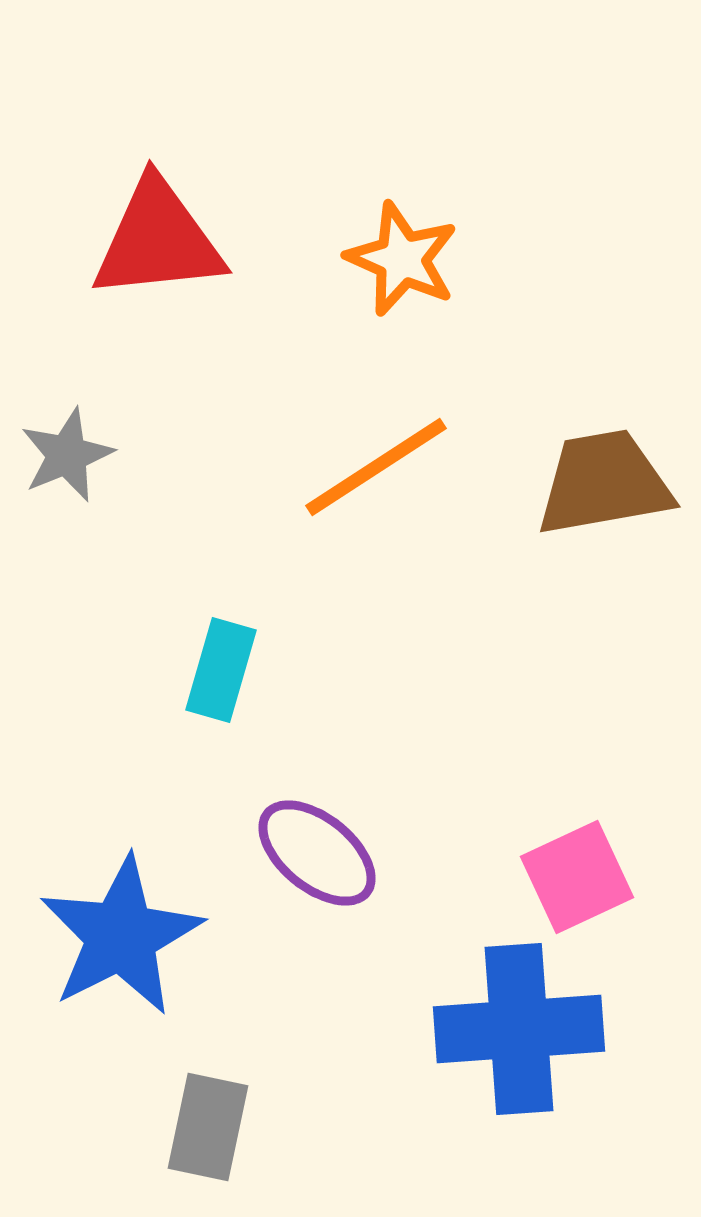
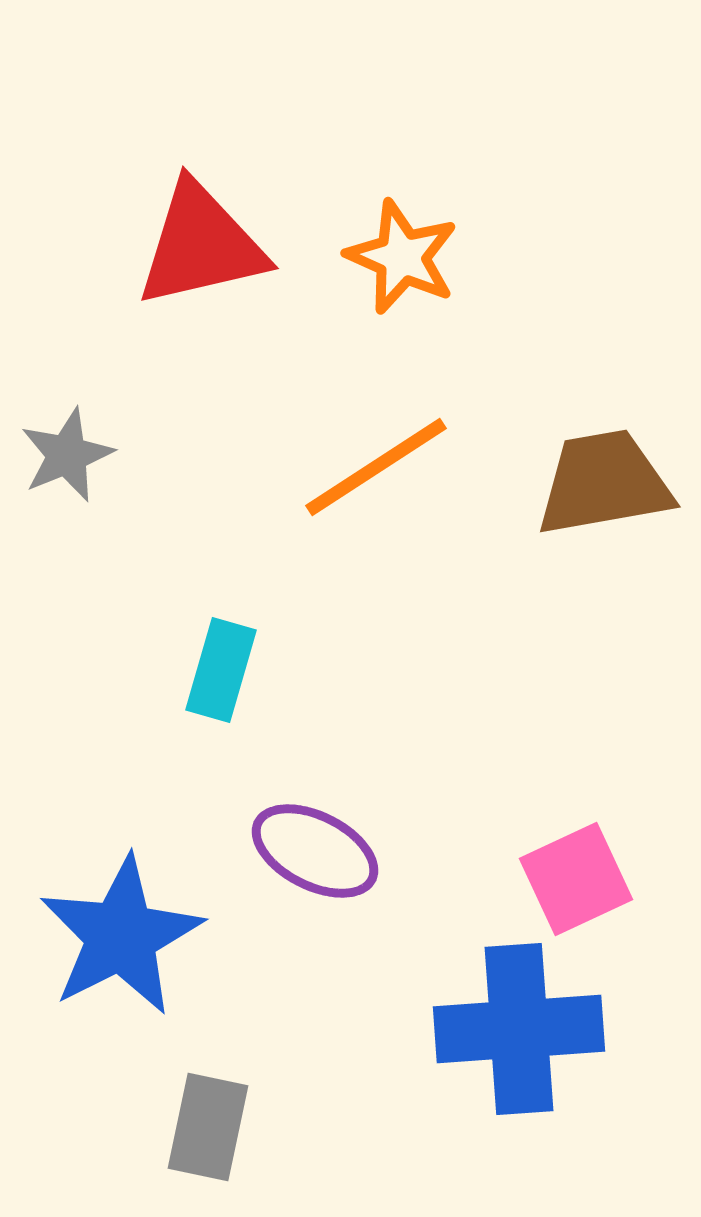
red triangle: moved 43 px right, 5 px down; rotated 7 degrees counterclockwise
orange star: moved 2 px up
purple ellipse: moved 2 px left, 2 px up; rotated 12 degrees counterclockwise
pink square: moved 1 px left, 2 px down
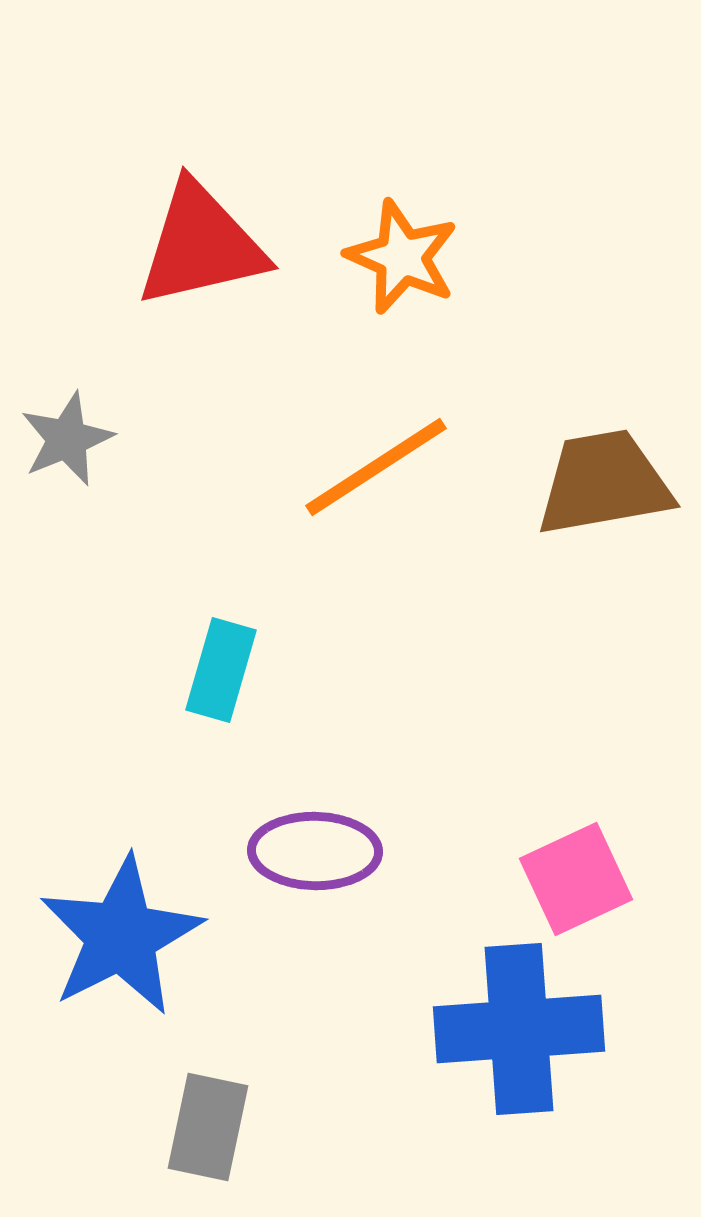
gray star: moved 16 px up
purple ellipse: rotated 26 degrees counterclockwise
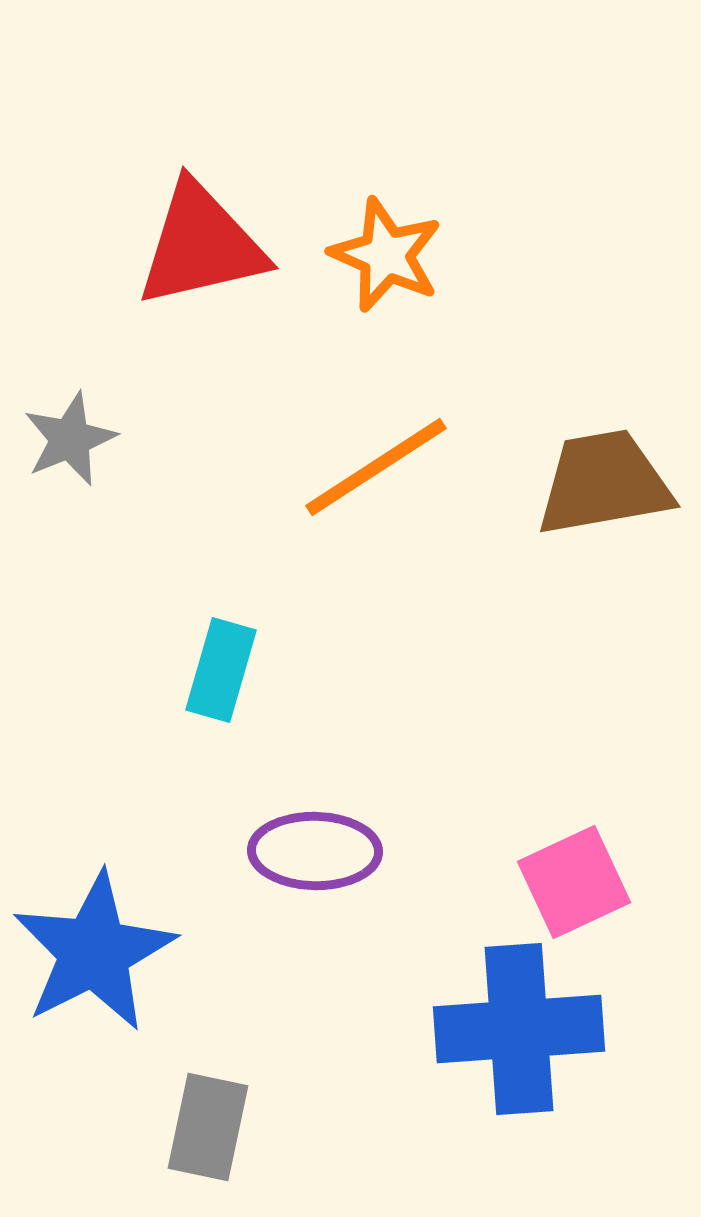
orange star: moved 16 px left, 2 px up
gray star: moved 3 px right
pink square: moved 2 px left, 3 px down
blue star: moved 27 px left, 16 px down
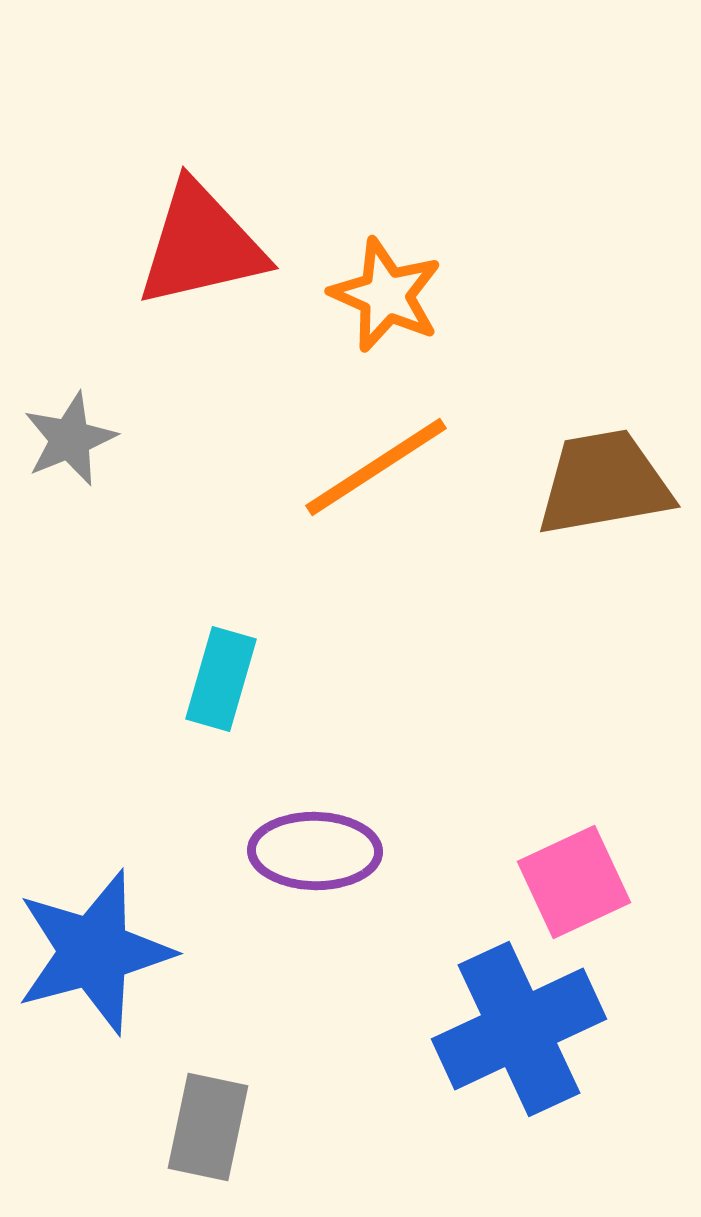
orange star: moved 40 px down
cyan rectangle: moved 9 px down
blue star: rotated 12 degrees clockwise
blue cross: rotated 21 degrees counterclockwise
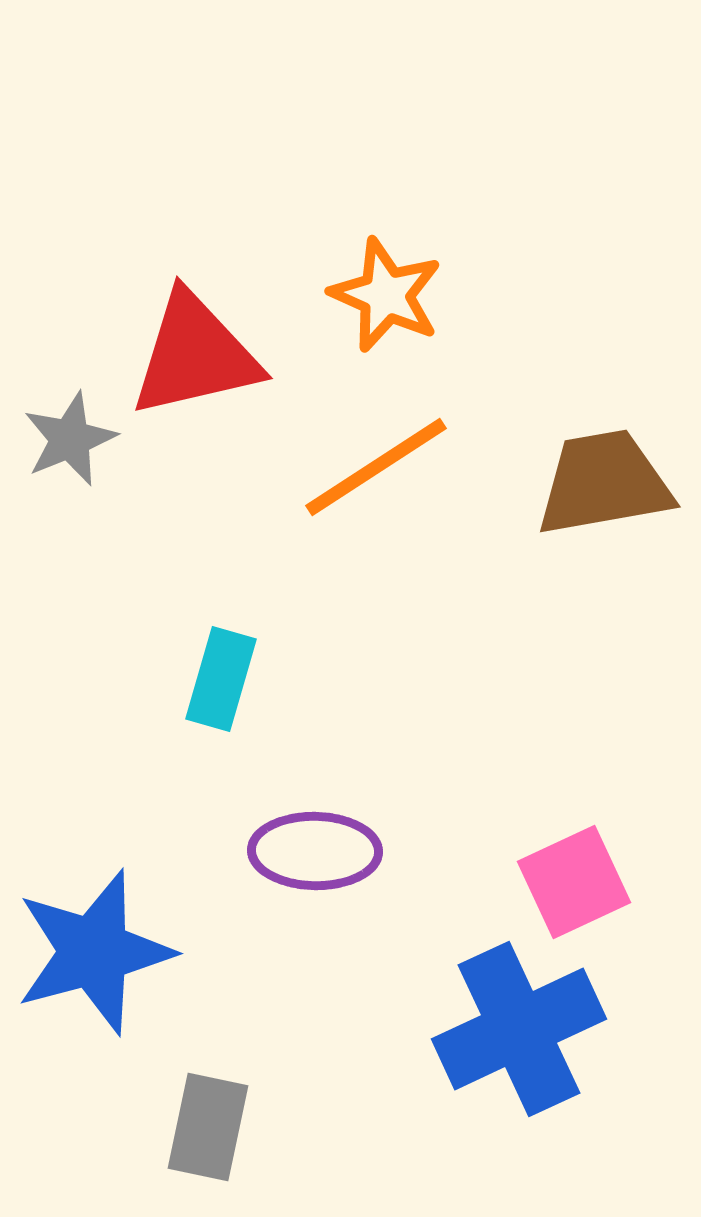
red triangle: moved 6 px left, 110 px down
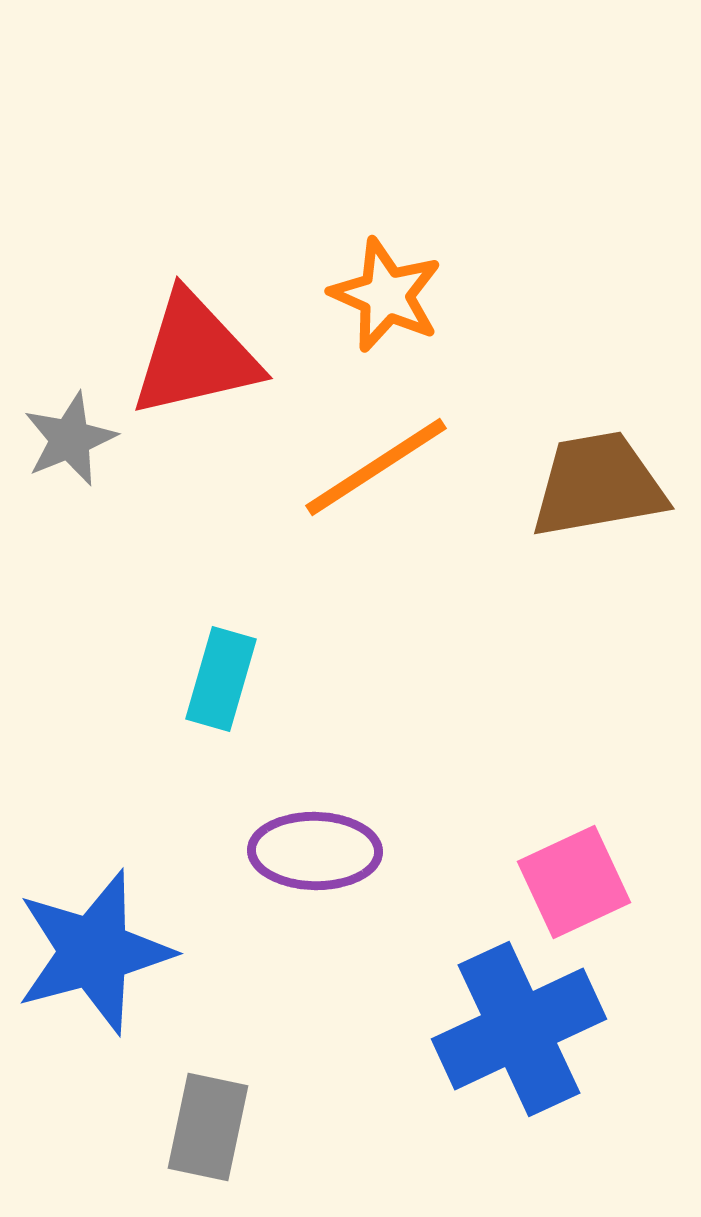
brown trapezoid: moved 6 px left, 2 px down
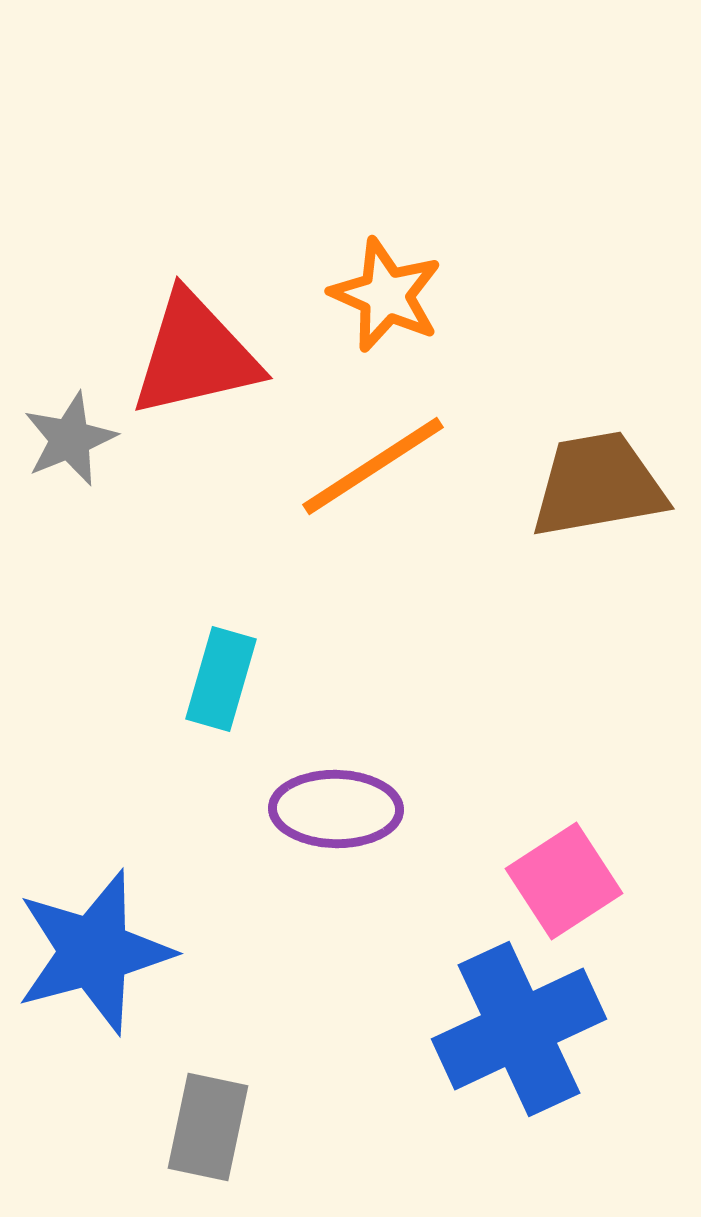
orange line: moved 3 px left, 1 px up
purple ellipse: moved 21 px right, 42 px up
pink square: moved 10 px left, 1 px up; rotated 8 degrees counterclockwise
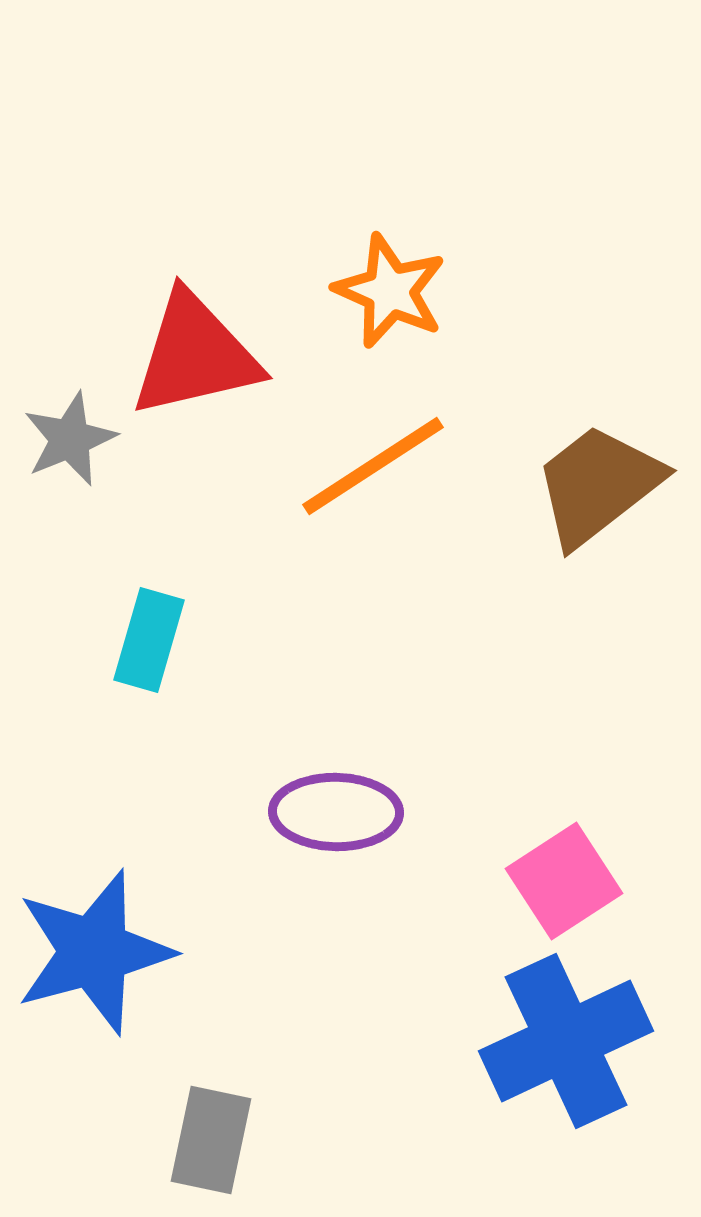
orange star: moved 4 px right, 4 px up
brown trapezoid: rotated 28 degrees counterclockwise
cyan rectangle: moved 72 px left, 39 px up
purple ellipse: moved 3 px down
blue cross: moved 47 px right, 12 px down
gray rectangle: moved 3 px right, 13 px down
